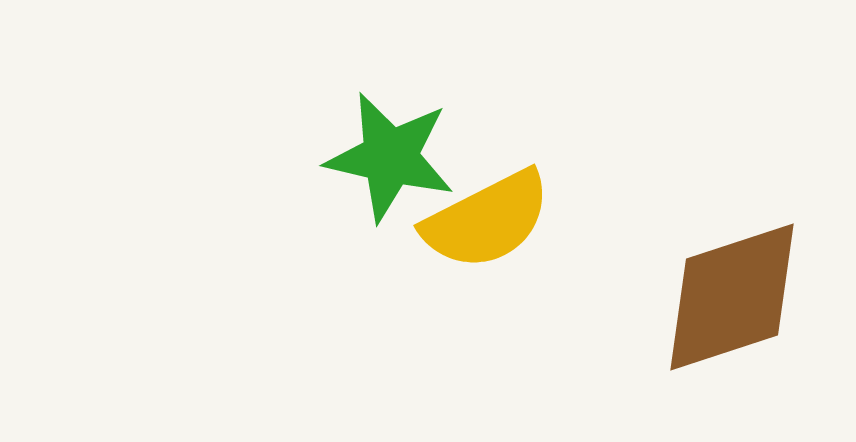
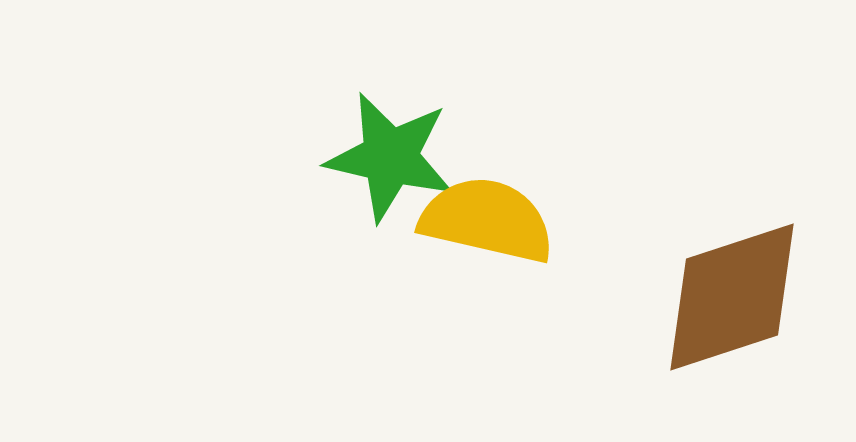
yellow semicircle: rotated 140 degrees counterclockwise
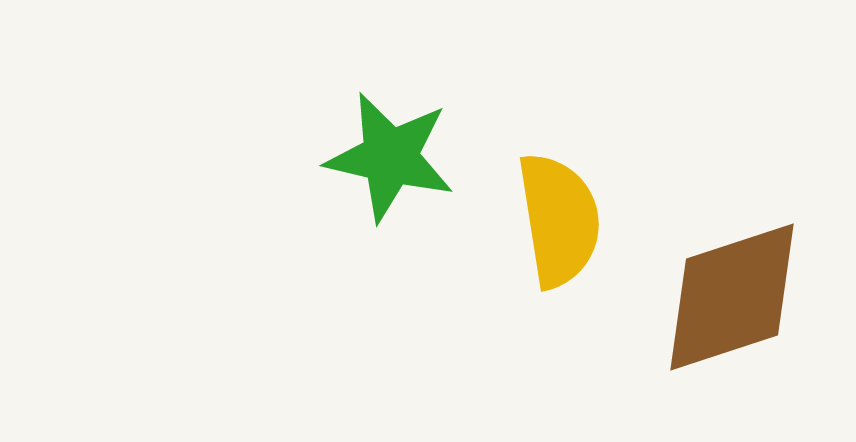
yellow semicircle: moved 72 px right; rotated 68 degrees clockwise
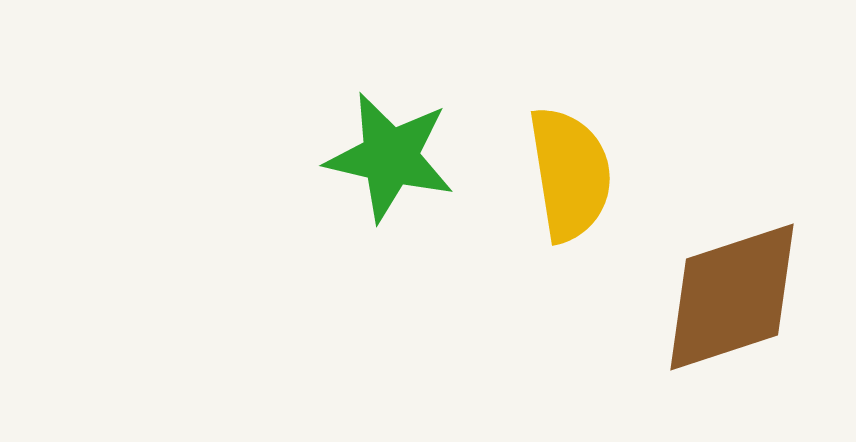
yellow semicircle: moved 11 px right, 46 px up
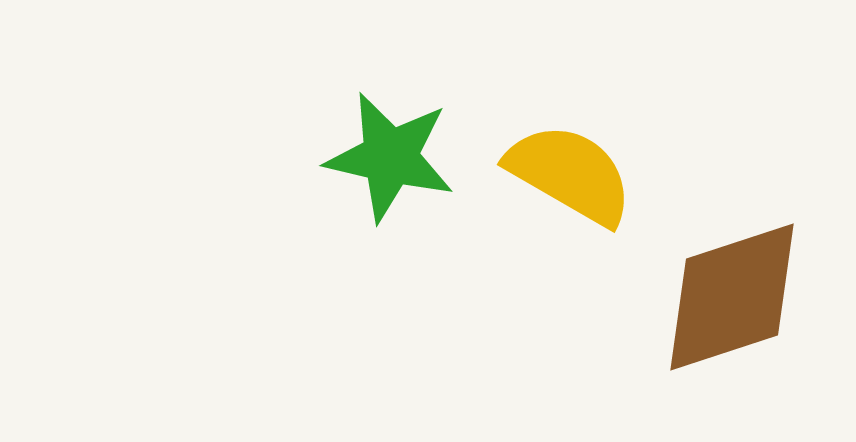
yellow semicircle: rotated 51 degrees counterclockwise
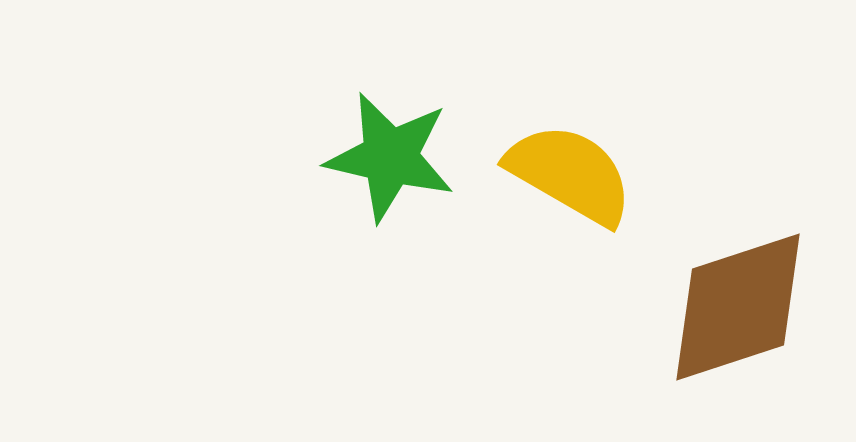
brown diamond: moved 6 px right, 10 px down
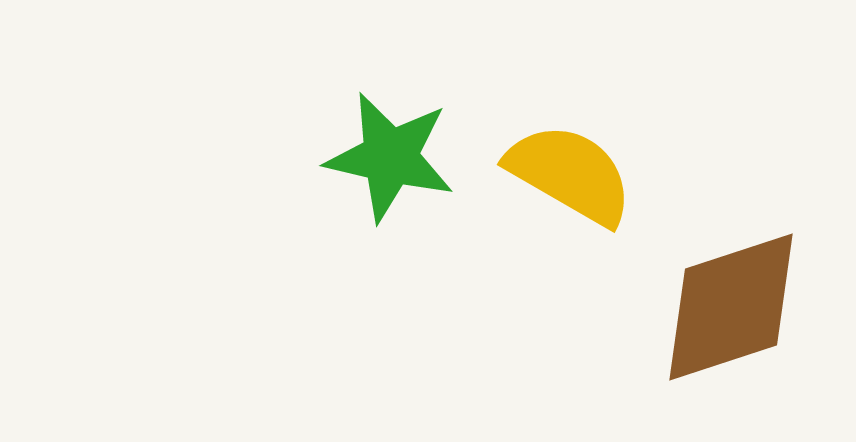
brown diamond: moved 7 px left
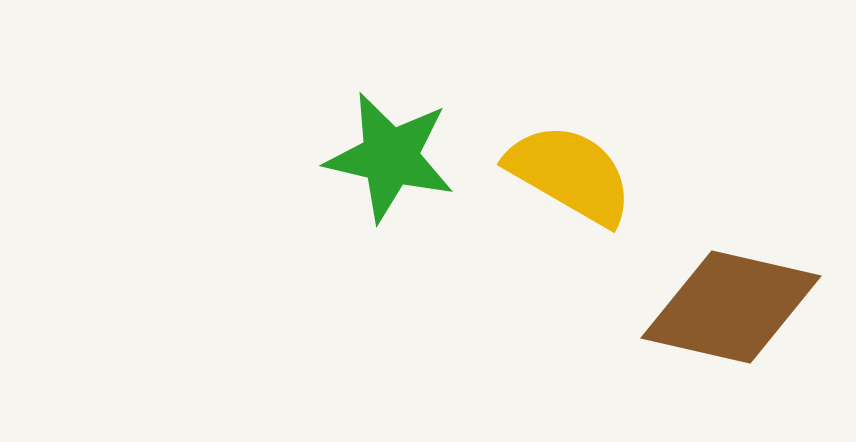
brown diamond: rotated 31 degrees clockwise
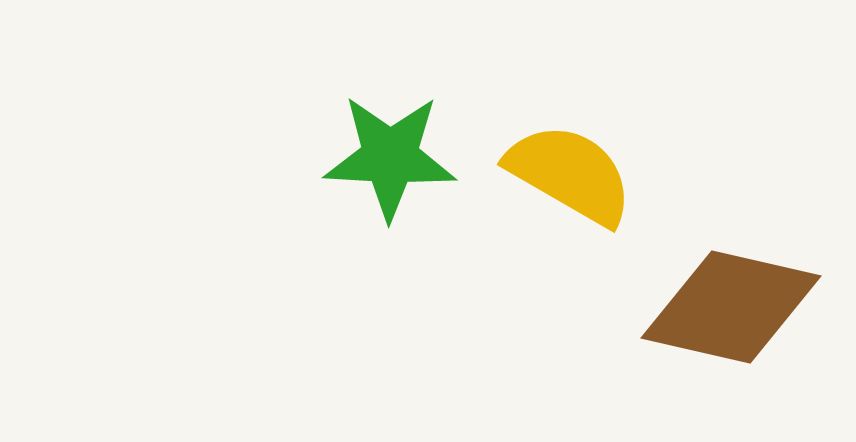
green star: rotated 10 degrees counterclockwise
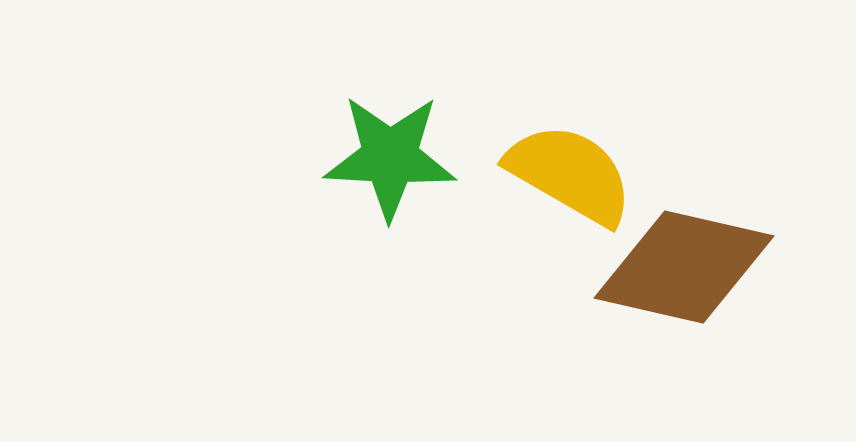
brown diamond: moved 47 px left, 40 px up
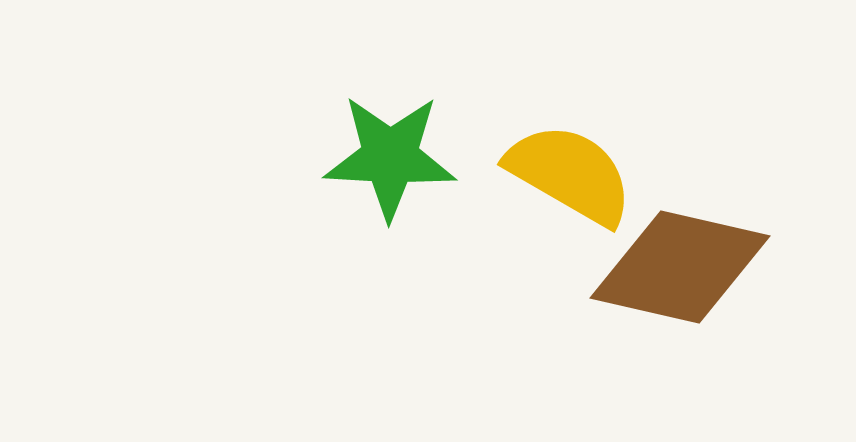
brown diamond: moved 4 px left
